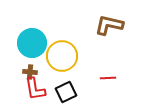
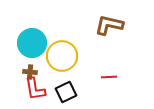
red line: moved 1 px right, 1 px up
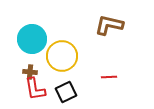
cyan circle: moved 4 px up
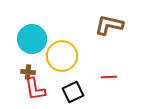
brown cross: moved 2 px left
black square: moved 7 px right
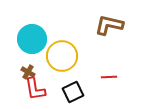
brown cross: rotated 24 degrees clockwise
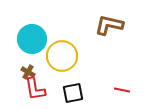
red line: moved 13 px right, 13 px down; rotated 14 degrees clockwise
black square: moved 1 px down; rotated 15 degrees clockwise
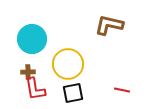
yellow circle: moved 6 px right, 8 px down
brown cross: rotated 32 degrees counterclockwise
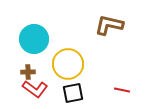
cyan circle: moved 2 px right
red L-shape: rotated 45 degrees counterclockwise
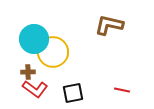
yellow circle: moved 15 px left, 12 px up
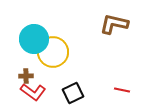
brown L-shape: moved 5 px right, 1 px up
brown cross: moved 2 px left, 4 px down
red L-shape: moved 2 px left, 3 px down
black square: rotated 15 degrees counterclockwise
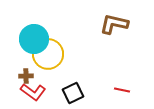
yellow circle: moved 5 px left, 2 px down
